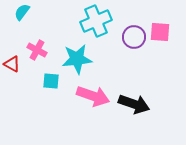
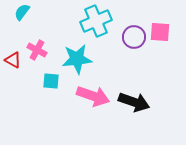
red triangle: moved 1 px right, 4 px up
black arrow: moved 2 px up
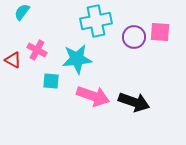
cyan cross: rotated 12 degrees clockwise
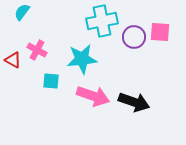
cyan cross: moved 6 px right
cyan star: moved 5 px right
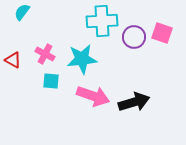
cyan cross: rotated 8 degrees clockwise
pink square: moved 2 px right, 1 px down; rotated 15 degrees clockwise
pink cross: moved 8 px right, 4 px down
black arrow: rotated 36 degrees counterclockwise
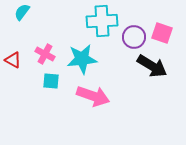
black arrow: moved 18 px right, 36 px up; rotated 48 degrees clockwise
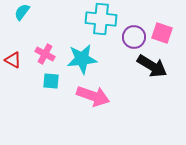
cyan cross: moved 1 px left, 2 px up; rotated 8 degrees clockwise
